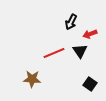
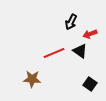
black triangle: rotated 21 degrees counterclockwise
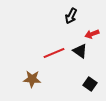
black arrow: moved 6 px up
red arrow: moved 2 px right
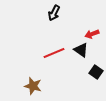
black arrow: moved 17 px left, 3 px up
black triangle: moved 1 px right, 1 px up
brown star: moved 1 px right, 7 px down; rotated 12 degrees clockwise
black square: moved 6 px right, 12 px up
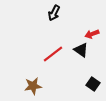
red line: moved 1 px left, 1 px down; rotated 15 degrees counterclockwise
black square: moved 3 px left, 12 px down
brown star: rotated 24 degrees counterclockwise
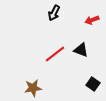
red arrow: moved 14 px up
black triangle: rotated 14 degrees counterclockwise
red line: moved 2 px right
brown star: moved 2 px down
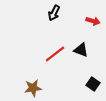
red arrow: moved 1 px right, 1 px down; rotated 144 degrees counterclockwise
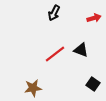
red arrow: moved 1 px right, 3 px up; rotated 32 degrees counterclockwise
